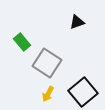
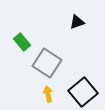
yellow arrow: rotated 140 degrees clockwise
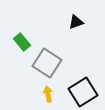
black triangle: moved 1 px left
black square: rotated 8 degrees clockwise
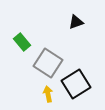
gray square: moved 1 px right
black square: moved 7 px left, 8 px up
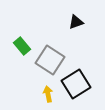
green rectangle: moved 4 px down
gray square: moved 2 px right, 3 px up
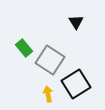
black triangle: rotated 42 degrees counterclockwise
green rectangle: moved 2 px right, 2 px down
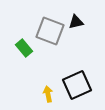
black triangle: rotated 49 degrees clockwise
gray square: moved 29 px up; rotated 12 degrees counterclockwise
black square: moved 1 px right, 1 px down; rotated 8 degrees clockwise
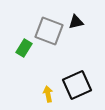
gray square: moved 1 px left
green rectangle: rotated 72 degrees clockwise
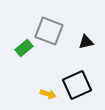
black triangle: moved 10 px right, 20 px down
green rectangle: rotated 18 degrees clockwise
yellow arrow: rotated 119 degrees clockwise
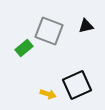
black triangle: moved 16 px up
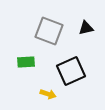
black triangle: moved 2 px down
green rectangle: moved 2 px right, 14 px down; rotated 36 degrees clockwise
black square: moved 6 px left, 14 px up
